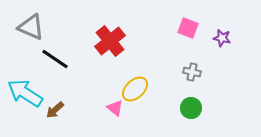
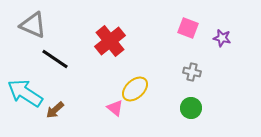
gray triangle: moved 2 px right, 2 px up
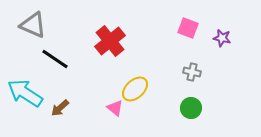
brown arrow: moved 5 px right, 2 px up
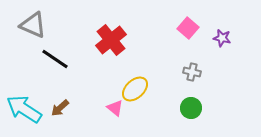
pink square: rotated 20 degrees clockwise
red cross: moved 1 px right, 1 px up
cyan arrow: moved 1 px left, 16 px down
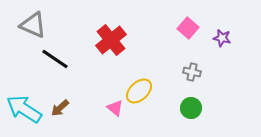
yellow ellipse: moved 4 px right, 2 px down
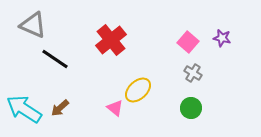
pink square: moved 14 px down
gray cross: moved 1 px right, 1 px down; rotated 18 degrees clockwise
yellow ellipse: moved 1 px left, 1 px up
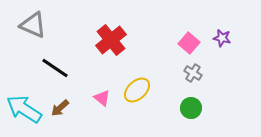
pink square: moved 1 px right, 1 px down
black line: moved 9 px down
yellow ellipse: moved 1 px left
pink triangle: moved 13 px left, 10 px up
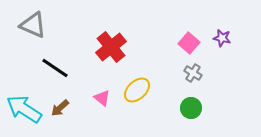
red cross: moved 7 px down
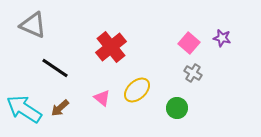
green circle: moved 14 px left
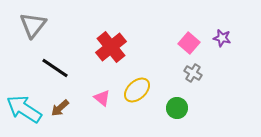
gray triangle: rotated 44 degrees clockwise
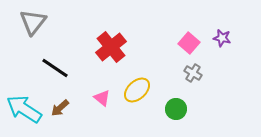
gray triangle: moved 3 px up
green circle: moved 1 px left, 1 px down
